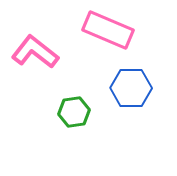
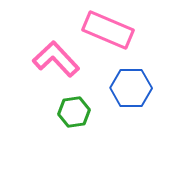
pink L-shape: moved 21 px right, 7 px down; rotated 9 degrees clockwise
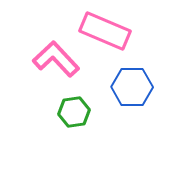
pink rectangle: moved 3 px left, 1 px down
blue hexagon: moved 1 px right, 1 px up
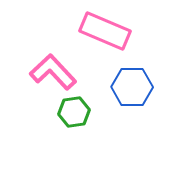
pink L-shape: moved 3 px left, 13 px down
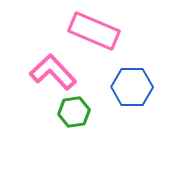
pink rectangle: moved 11 px left
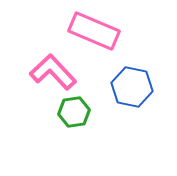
blue hexagon: rotated 12 degrees clockwise
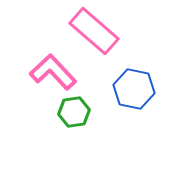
pink rectangle: rotated 18 degrees clockwise
blue hexagon: moved 2 px right, 2 px down
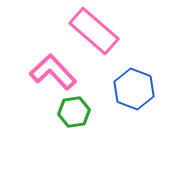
blue hexagon: rotated 9 degrees clockwise
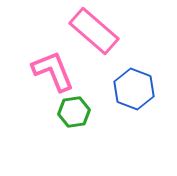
pink L-shape: moved 1 px up; rotated 21 degrees clockwise
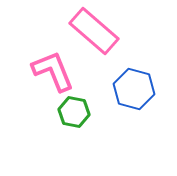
blue hexagon: rotated 6 degrees counterclockwise
green hexagon: rotated 20 degrees clockwise
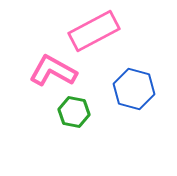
pink rectangle: rotated 69 degrees counterclockwise
pink L-shape: rotated 39 degrees counterclockwise
